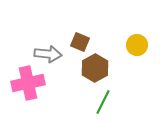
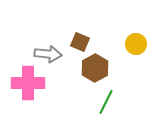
yellow circle: moved 1 px left, 1 px up
pink cross: rotated 12 degrees clockwise
green line: moved 3 px right
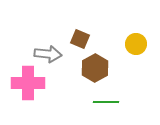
brown square: moved 3 px up
green line: rotated 65 degrees clockwise
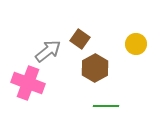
brown square: rotated 12 degrees clockwise
gray arrow: moved 3 px up; rotated 44 degrees counterclockwise
pink cross: rotated 20 degrees clockwise
green line: moved 4 px down
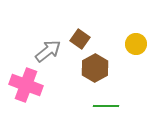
pink cross: moved 2 px left, 2 px down
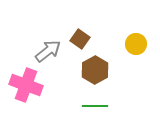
brown hexagon: moved 2 px down
green line: moved 11 px left
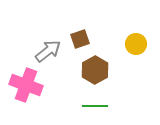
brown square: rotated 36 degrees clockwise
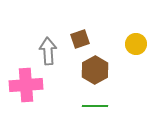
gray arrow: rotated 56 degrees counterclockwise
pink cross: rotated 24 degrees counterclockwise
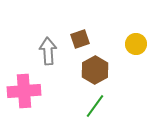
pink cross: moved 2 px left, 6 px down
green line: rotated 55 degrees counterclockwise
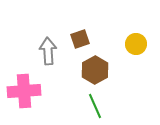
green line: rotated 60 degrees counterclockwise
